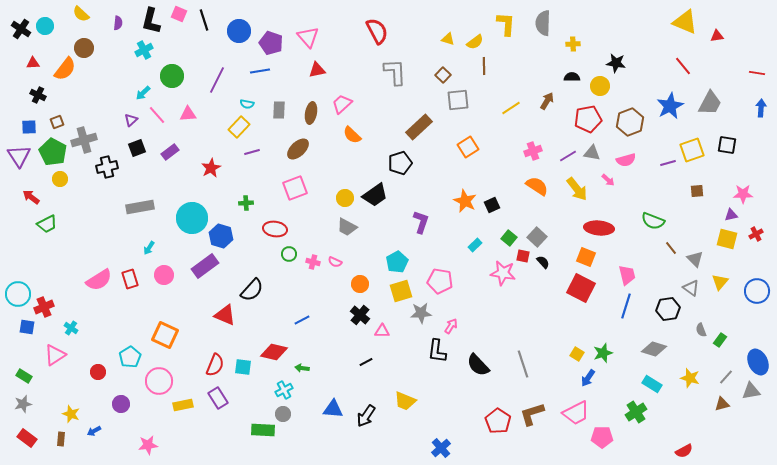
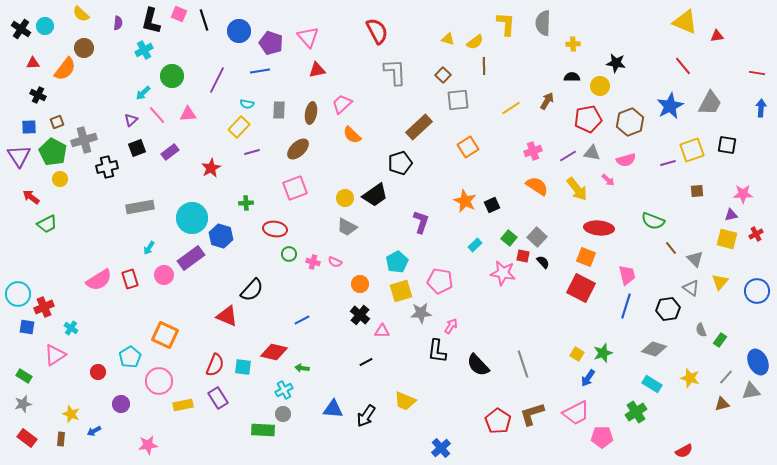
purple rectangle at (205, 266): moved 14 px left, 8 px up
red triangle at (225, 315): moved 2 px right, 1 px down
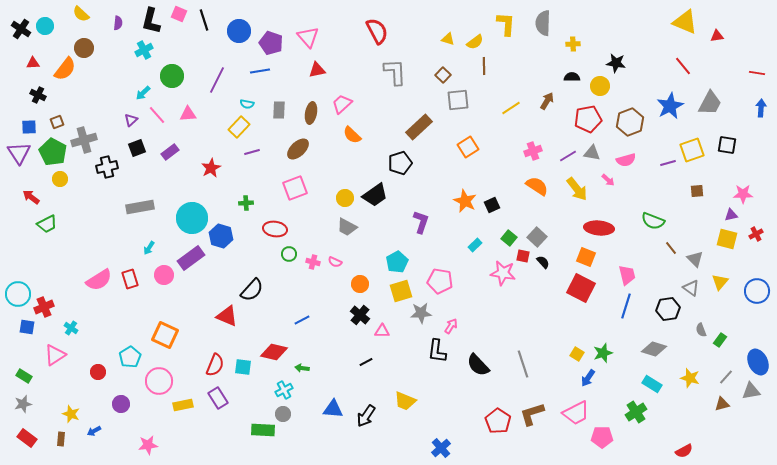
purple triangle at (19, 156): moved 3 px up
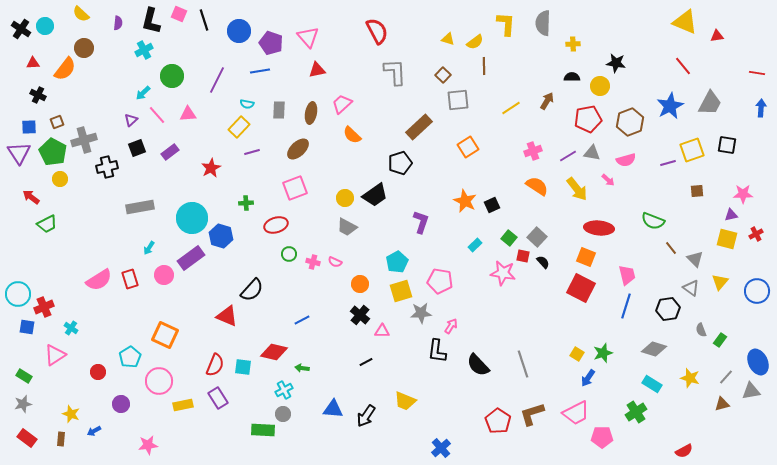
red ellipse at (275, 229): moved 1 px right, 4 px up; rotated 25 degrees counterclockwise
